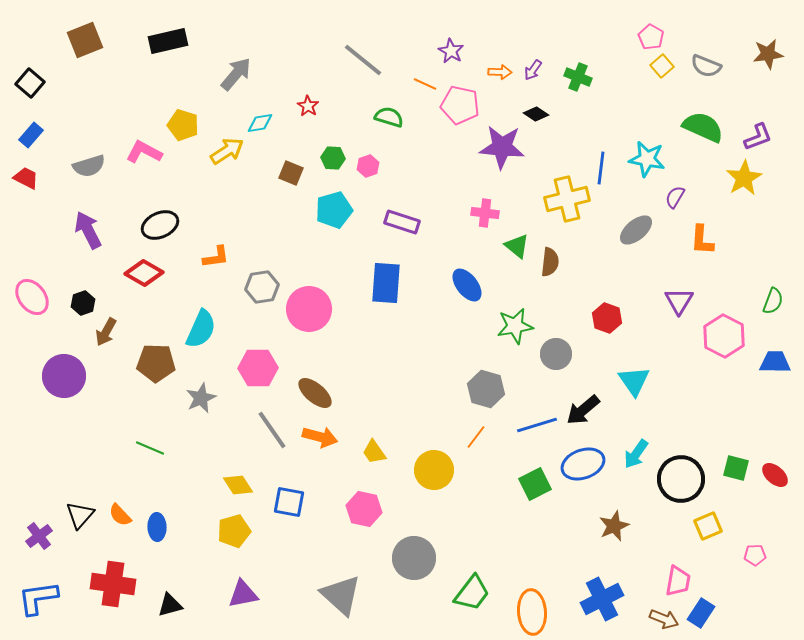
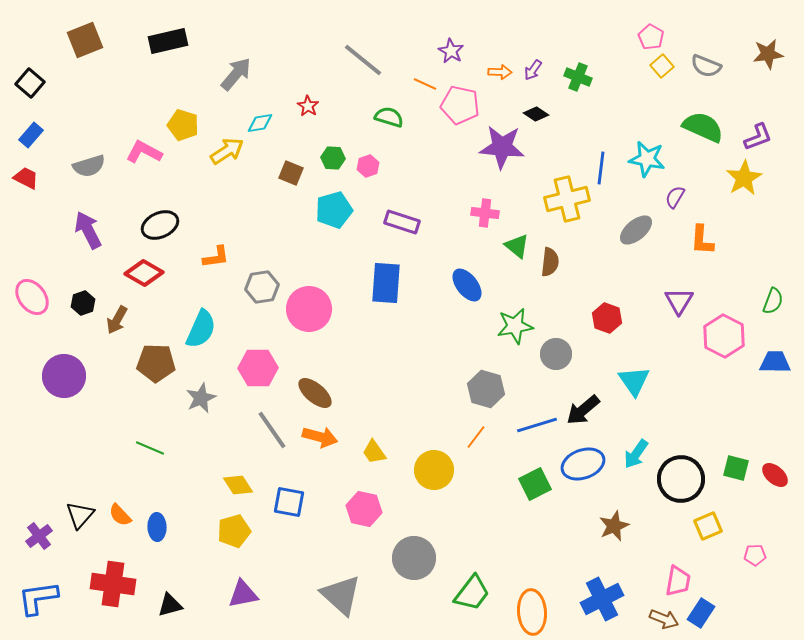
brown arrow at (106, 332): moved 11 px right, 12 px up
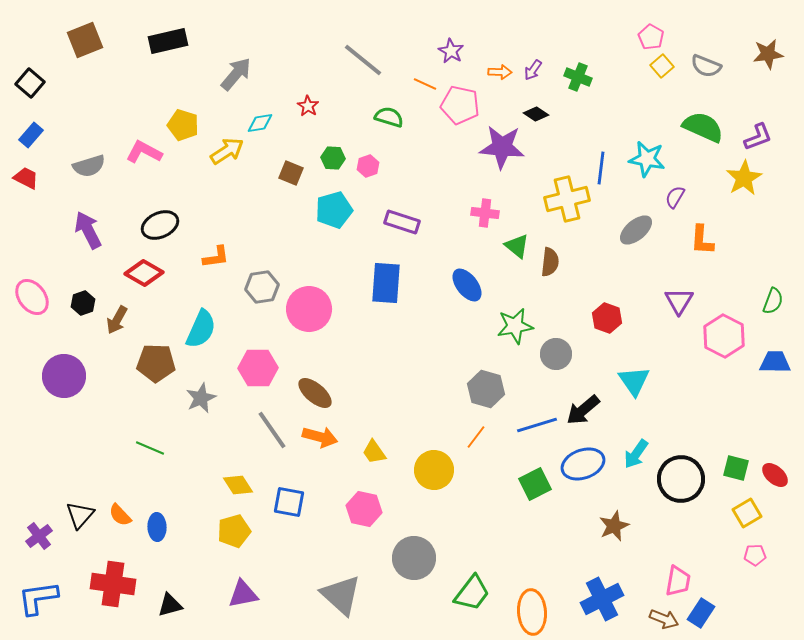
yellow square at (708, 526): moved 39 px right, 13 px up; rotated 8 degrees counterclockwise
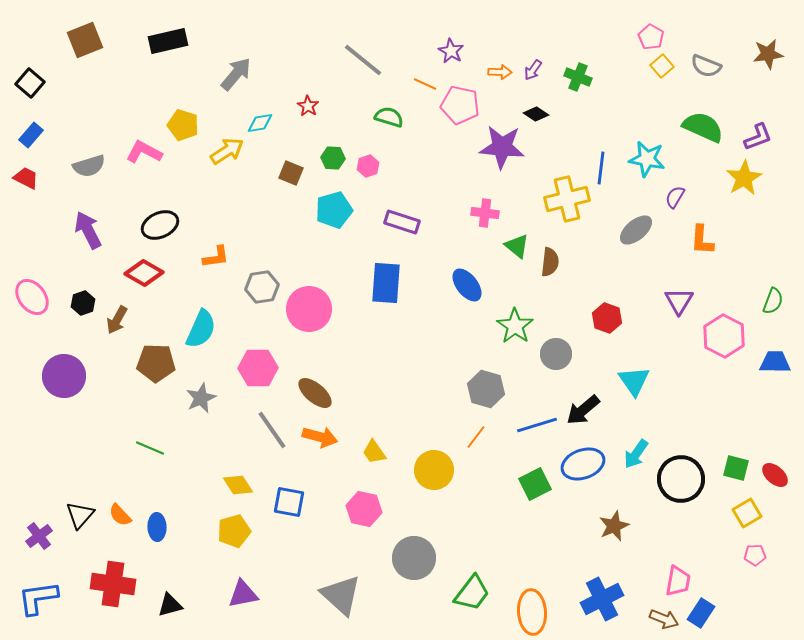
green star at (515, 326): rotated 27 degrees counterclockwise
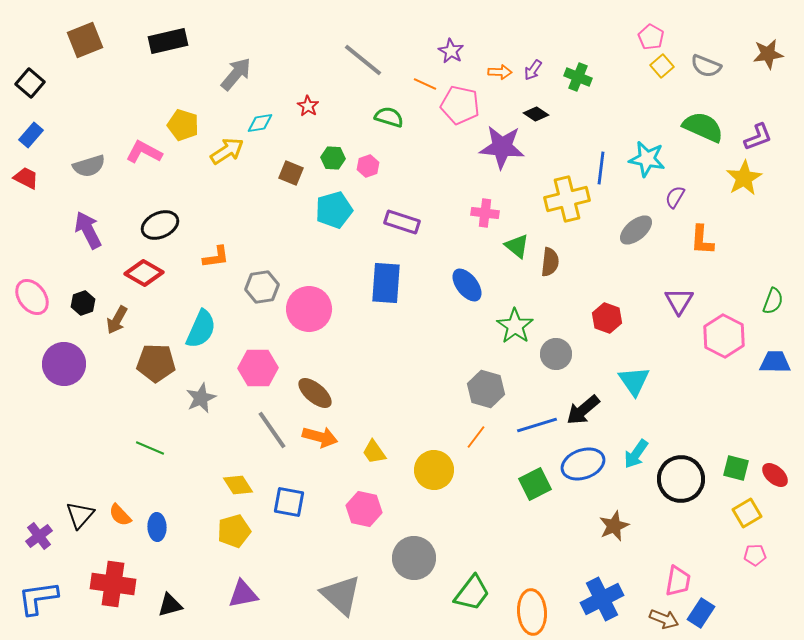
purple circle at (64, 376): moved 12 px up
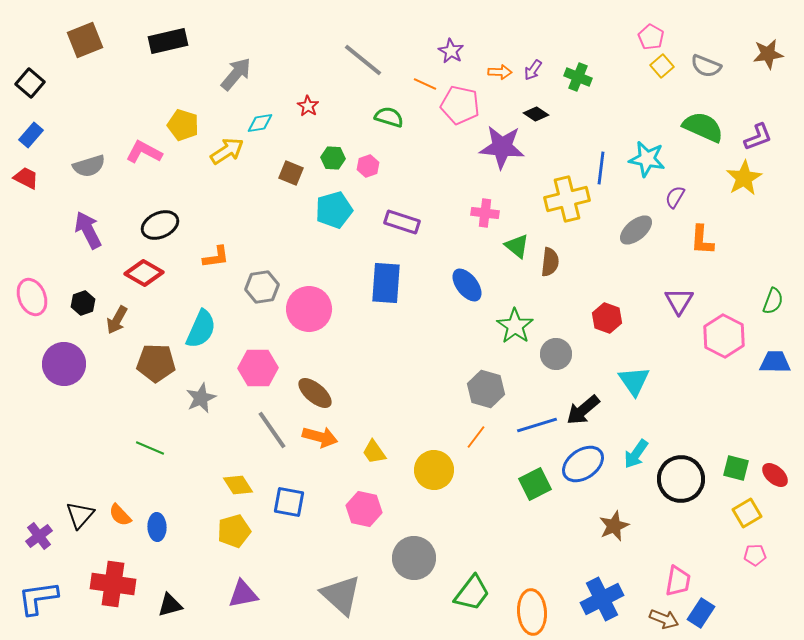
pink ellipse at (32, 297): rotated 15 degrees clockwise
blue ellipse at (583, 464): rotated 15 degrees counterclockwise
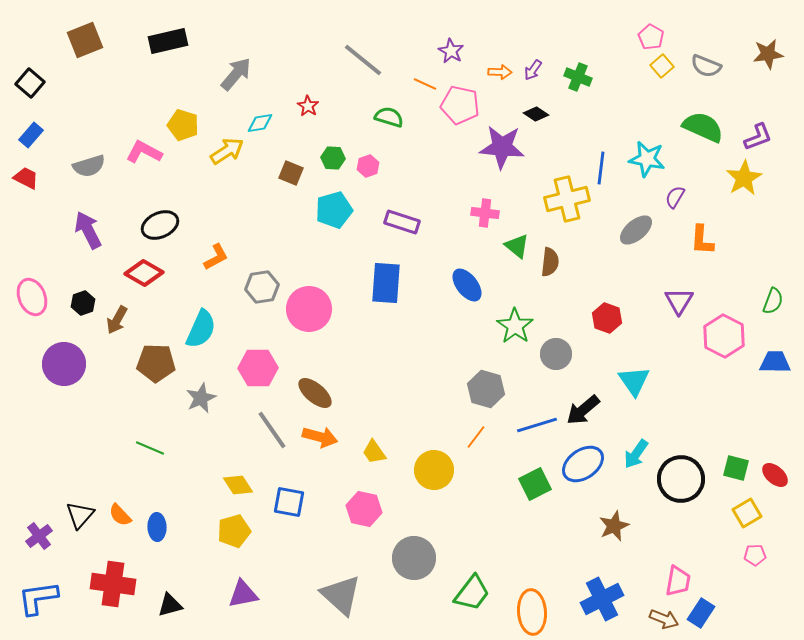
orange L-shape at (216, 257): rotated 20 degrees counterclockwise
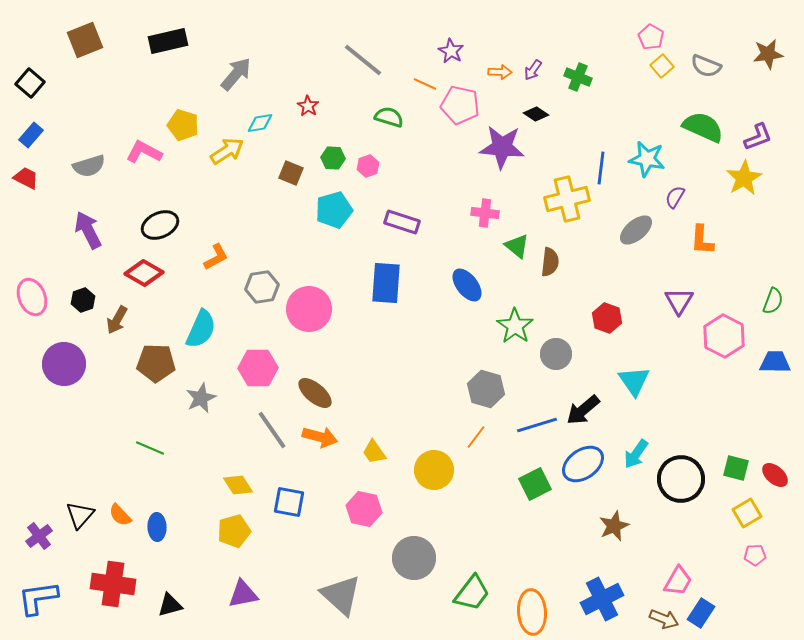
black hexagon at (83, 303): moved 3 px up
pink trapezoid at (678, 581): rotated 20 degrees clockwise
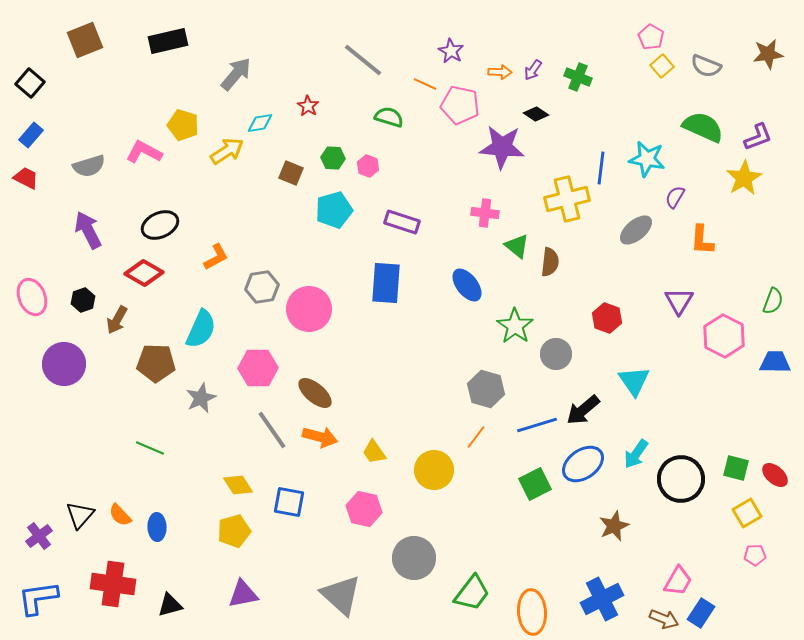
pink hexagon at (368, 166): rotated 20 degrees counterclockwise
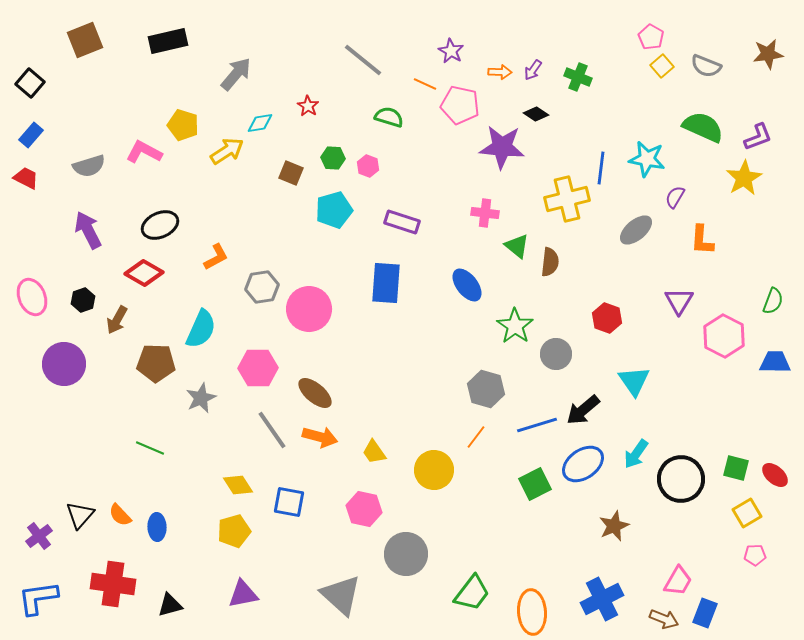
gray circle at (414, 558): moved 8 px left, 4 px up
blue rectangle at (701, 613): moved 4 px right; rotated 12 degrees counterclockwise
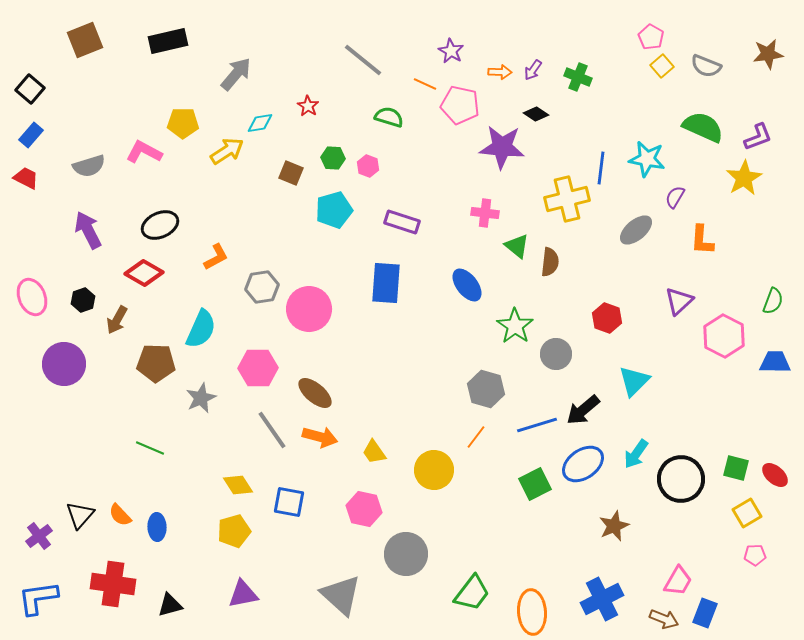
black square at (30, 83): moved 6 px down
yellow pentagon at (183, 125): moved 2 px up; rotated 16 degrees counterclockwise
purple triangle at (679, 301): rotated 16 degrees clockwise
cyan triangle at (634, 381): rotated 20 degrees clockwise
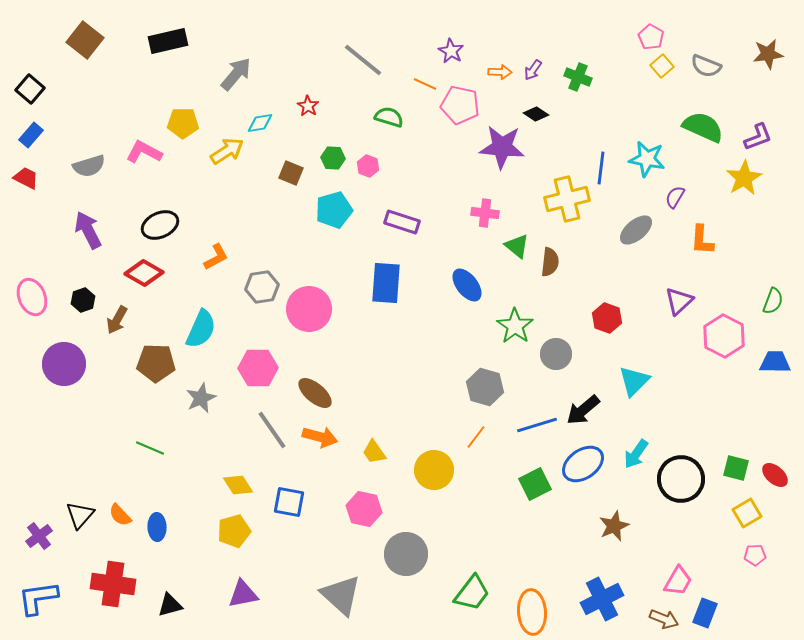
brown square at (85, 40): rotated 30 degrees counterclockwise
gray hexagon at (486, 389): moved 1 px left, 2 px up
